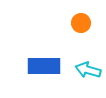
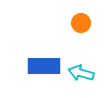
cyan arrow: moved 7 px left, 3 px down
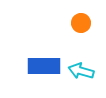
cyan arrow: moved 2 px up
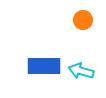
orange circle: moved 2 px right, 3 px up
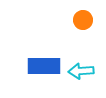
cyan arrow: rotated 20 degrees counterclockwise
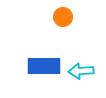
orange circle: moved 20 px left, 3 px up
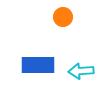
blue rectangle: moved 6 px left, 1 px up
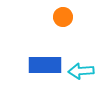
blue rectangle: moved 7 px right
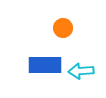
orange circle: moved 11 px down
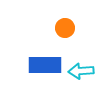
orange circle: moved 2 px right
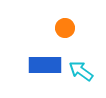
cyan arrow: rotated 40 degrees clockwise
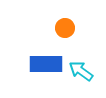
blue rectangle: moved 1 px right, 1 px up
